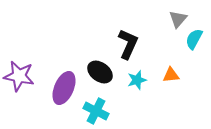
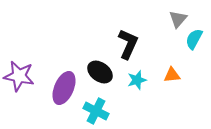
orange triangle: moved 1 px right
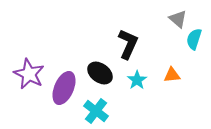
gray triangle: rotated 30 degrees counterclockwise
cyan semicircle: rotated 10 degrees counterclockwise
black ellipse: moved 1 px down
purple star: moved 10 px right, 2 px up; rotated 16 degrees clockwise
cyan star: rotated 18 degrees counterclockwise
cyan cross: rotated 10 degrees clockwise
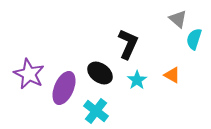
orange triangle: rotated 36 degrees clockwise
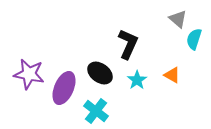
purple star: rotated 16 degrees counterclockwise
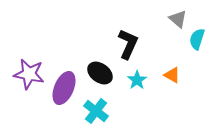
cyan semicircle: moved 3 px right
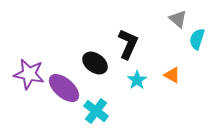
black ellipse: moved 5 px left, 10 px up
purple ellipse: rotated 72 degrees counterclockwise
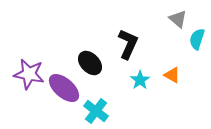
black ellipse: moved 5 px left; rotated 10 degrees clockwise
cyan star: moved 3 px right
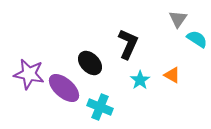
gray triangle: rotated 24 degrees clockwise
cyan semicircle: rotated 105 degrees clockwise
cyan cross: moved 4 px right, 4 px up; rotated 15 degrees counterclockwise
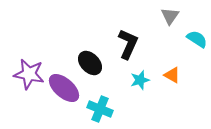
gray triangle: moved 8 px left, 3 px up
cyan star: rotated 18 degrees clockwise
cyan cross: moved 2 px down
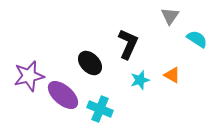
purple star: moved 2 px down; rotated 24 degrees counterclockwise
purple ellipse: moved 1 px left, 7 px down
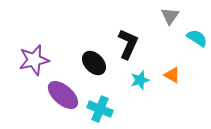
cyan semicircle: moved 1 px up
black ellipse: moved 4 px right
purple star: moved 5 px right, 16 px up
